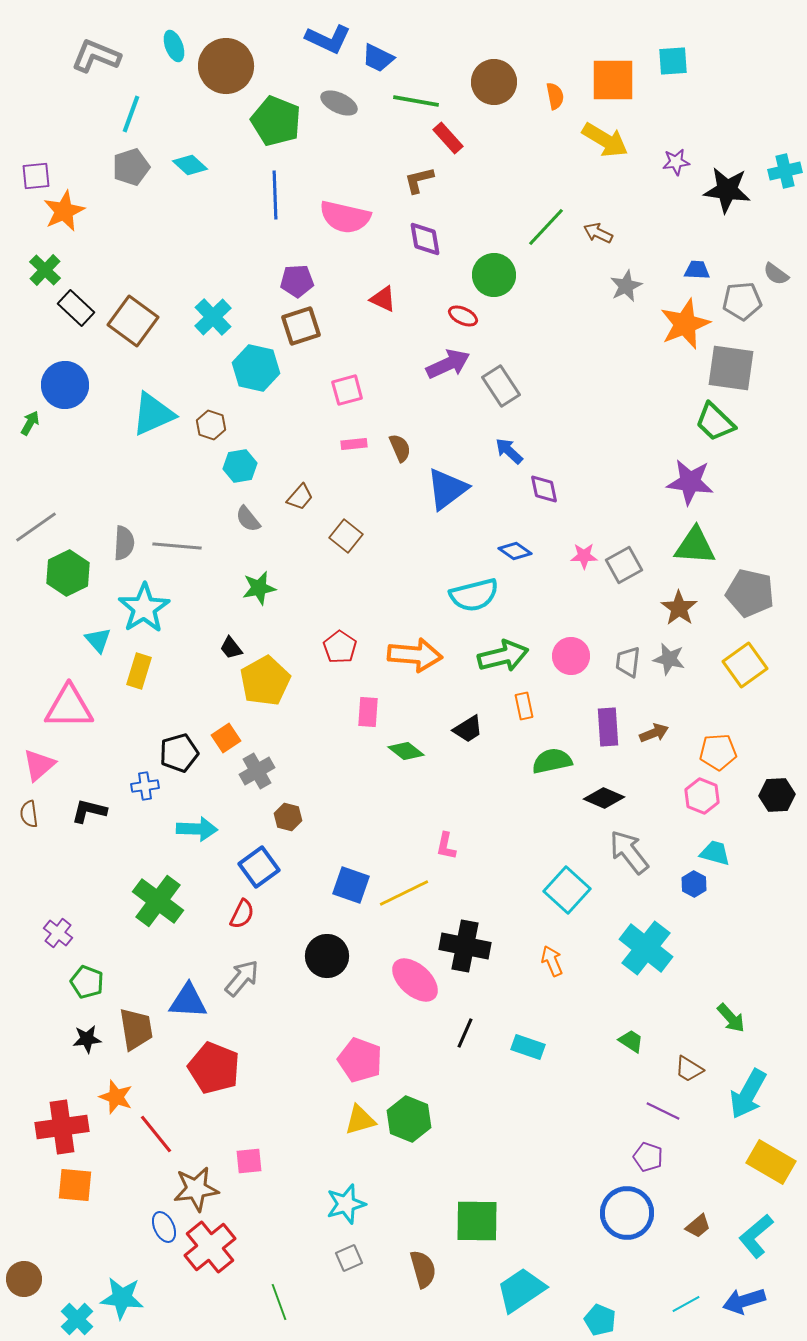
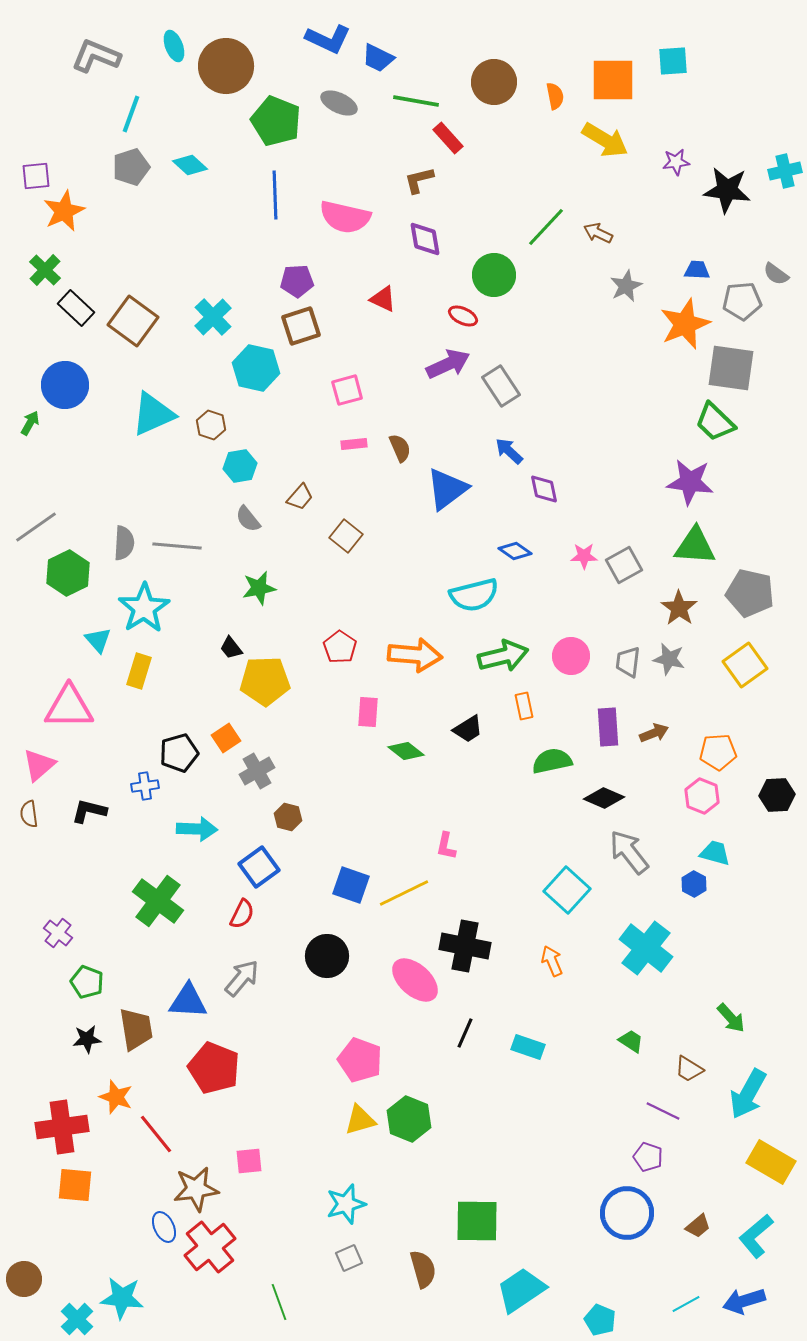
yellow pentagon at (265, 681): rotated 27 degrees clockwise
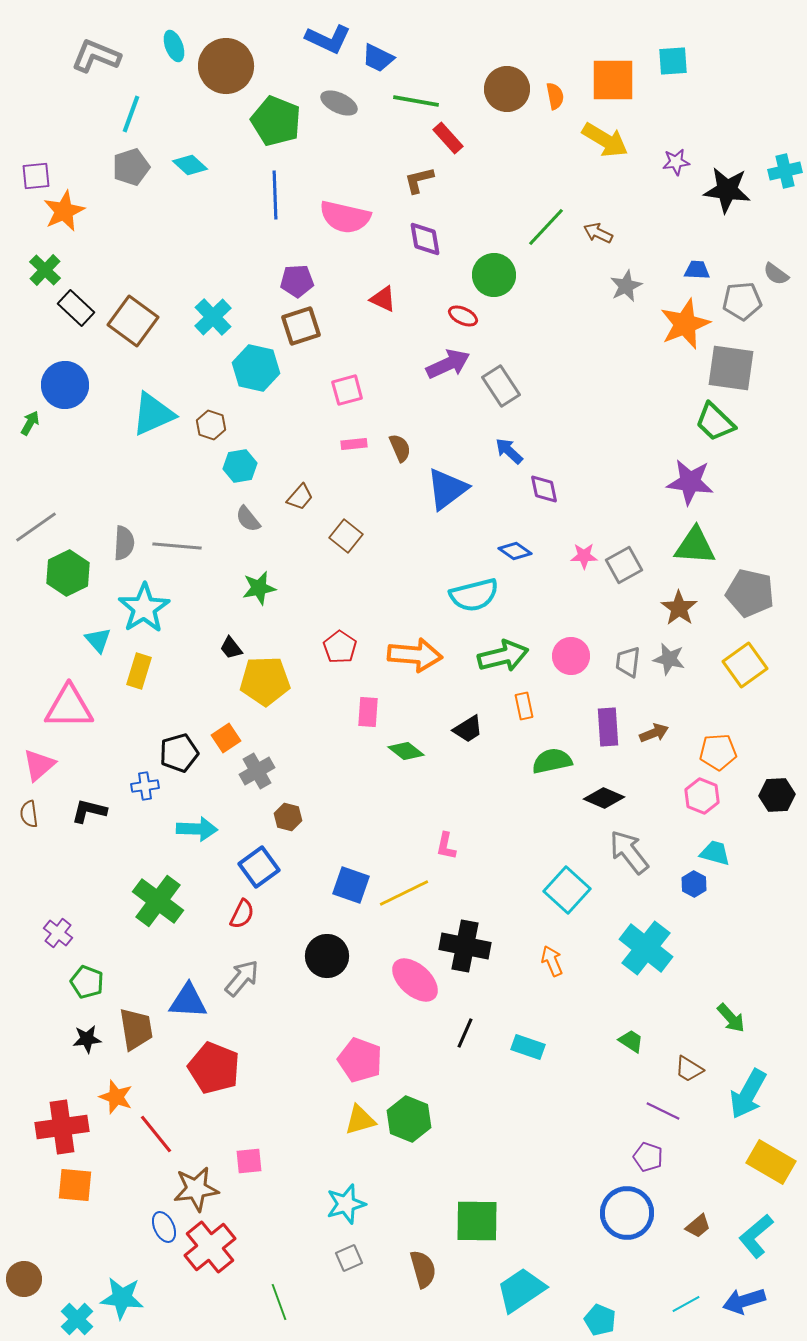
brown circle at (494, 82): moved 13 px right, 7 px down
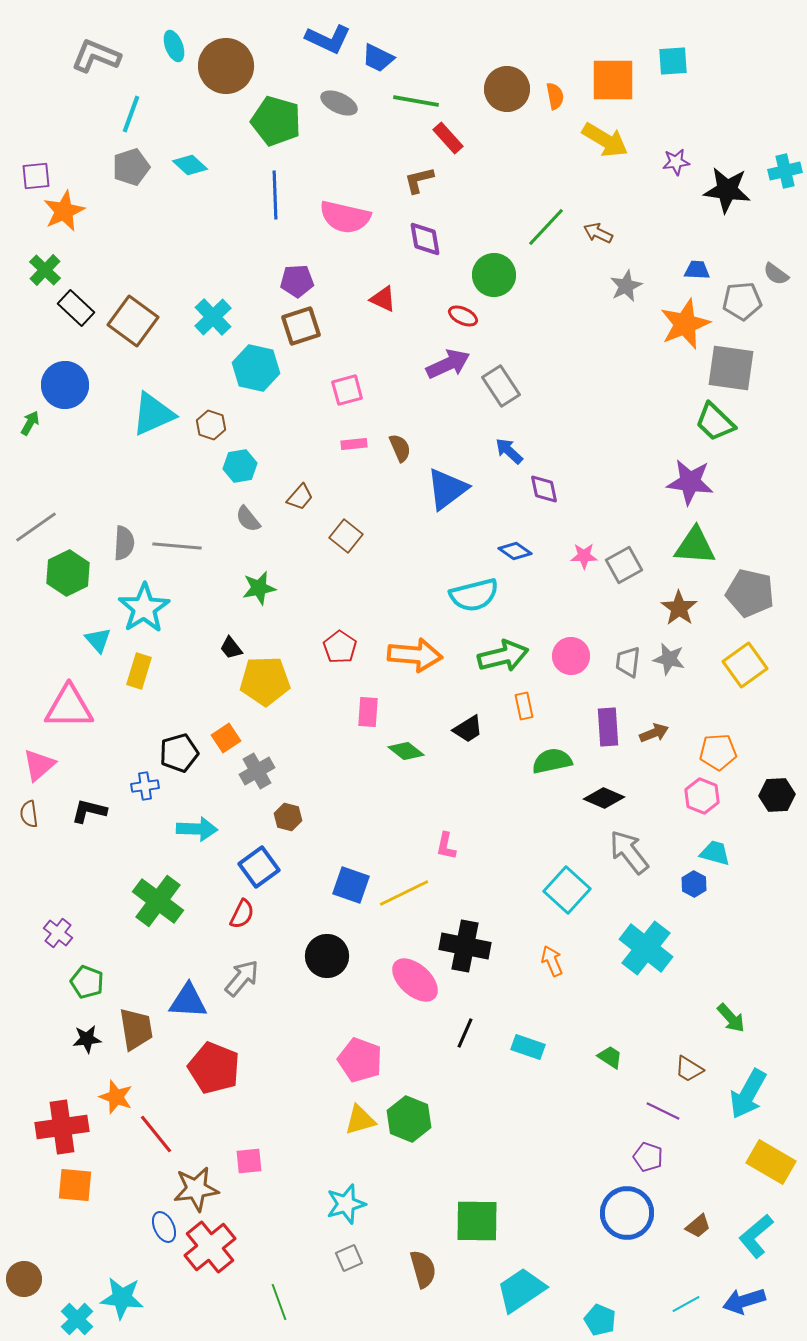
green pentagon at (276, 121): rotated 6 degrees counterclockwise
green trapezoid at (631, 1041): moved 21 px left, 16 px down
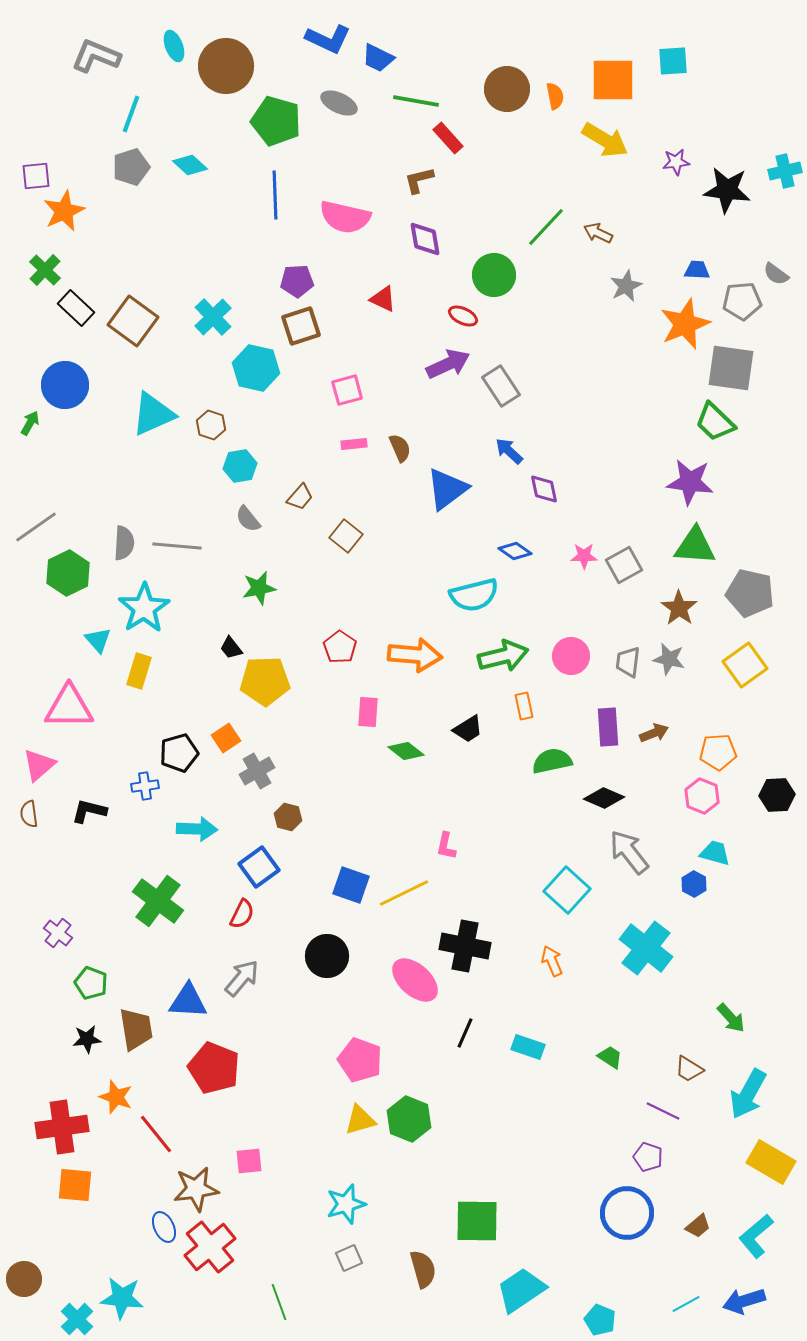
green pentagon at (87, 982): moved 4 px right, 1 px down
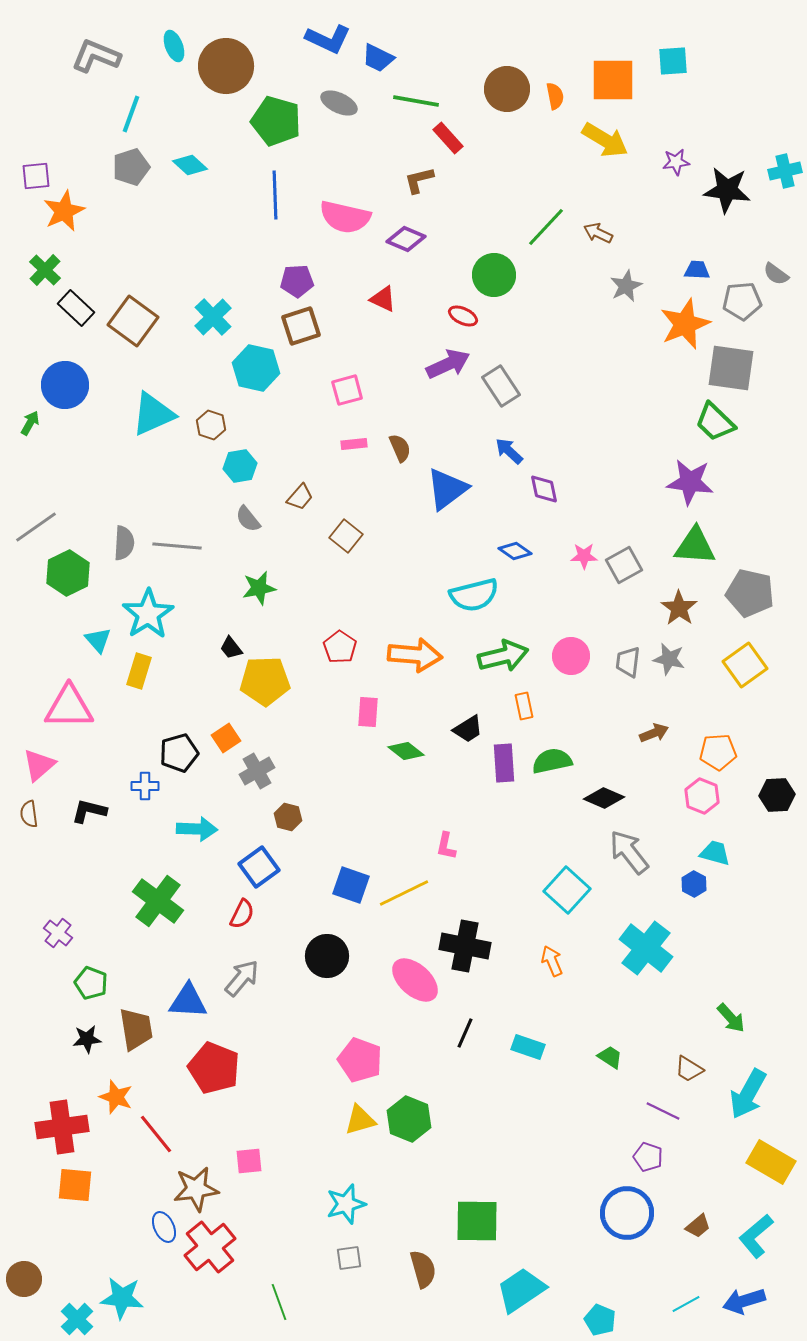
purple diamond at (425, 239): moved 19 px left; rotated 57 degrees counterclockwise
cyan star at (144, 608): moved 4 px right, 6 px down
purple rectangle at (608, 727): moved 104 px left, 36 px down
blue cross at (145, 786): rotated 8 degrees clockwise
gray square at (349, 1258): rotated 16 degrees clockwise
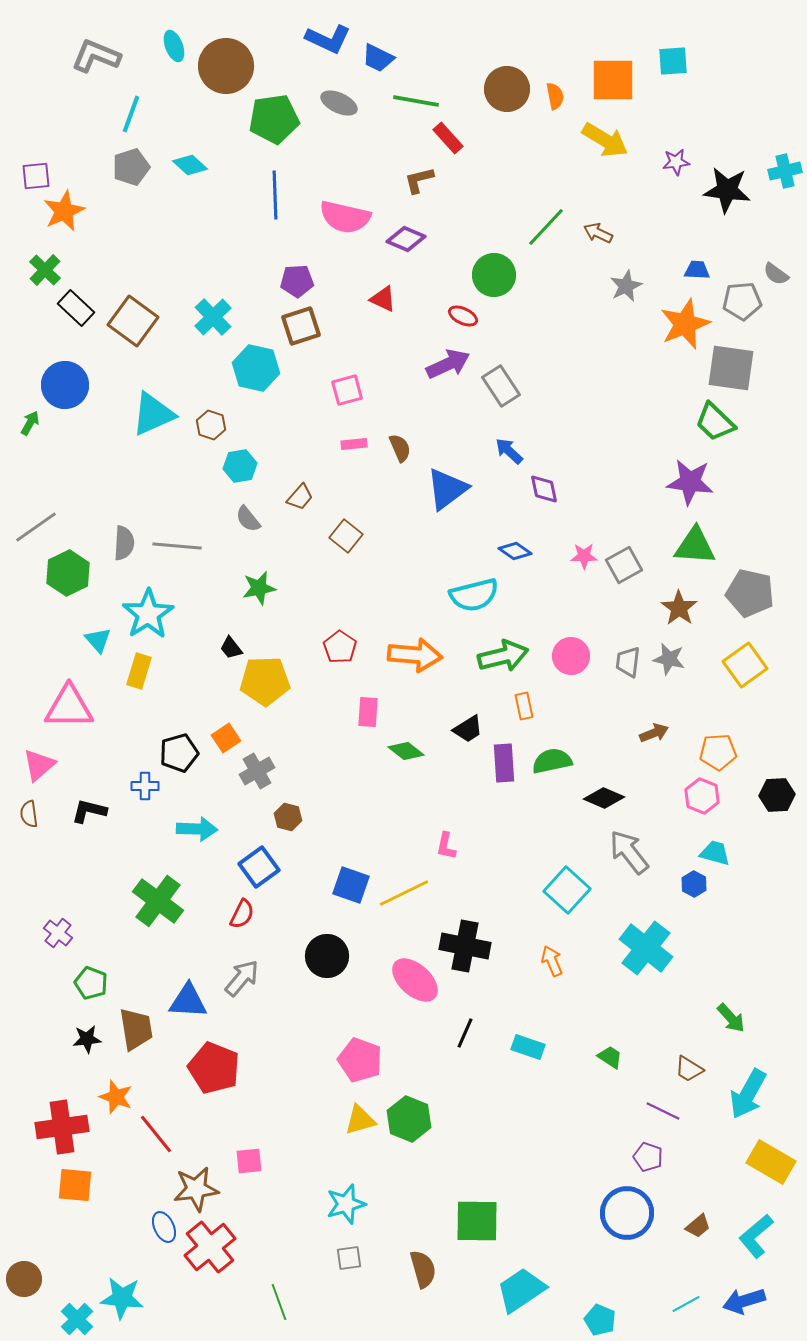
green pentagon at (276, 121): moved 2 px left, 2 px up; rotated 24 degrees counterclockwise
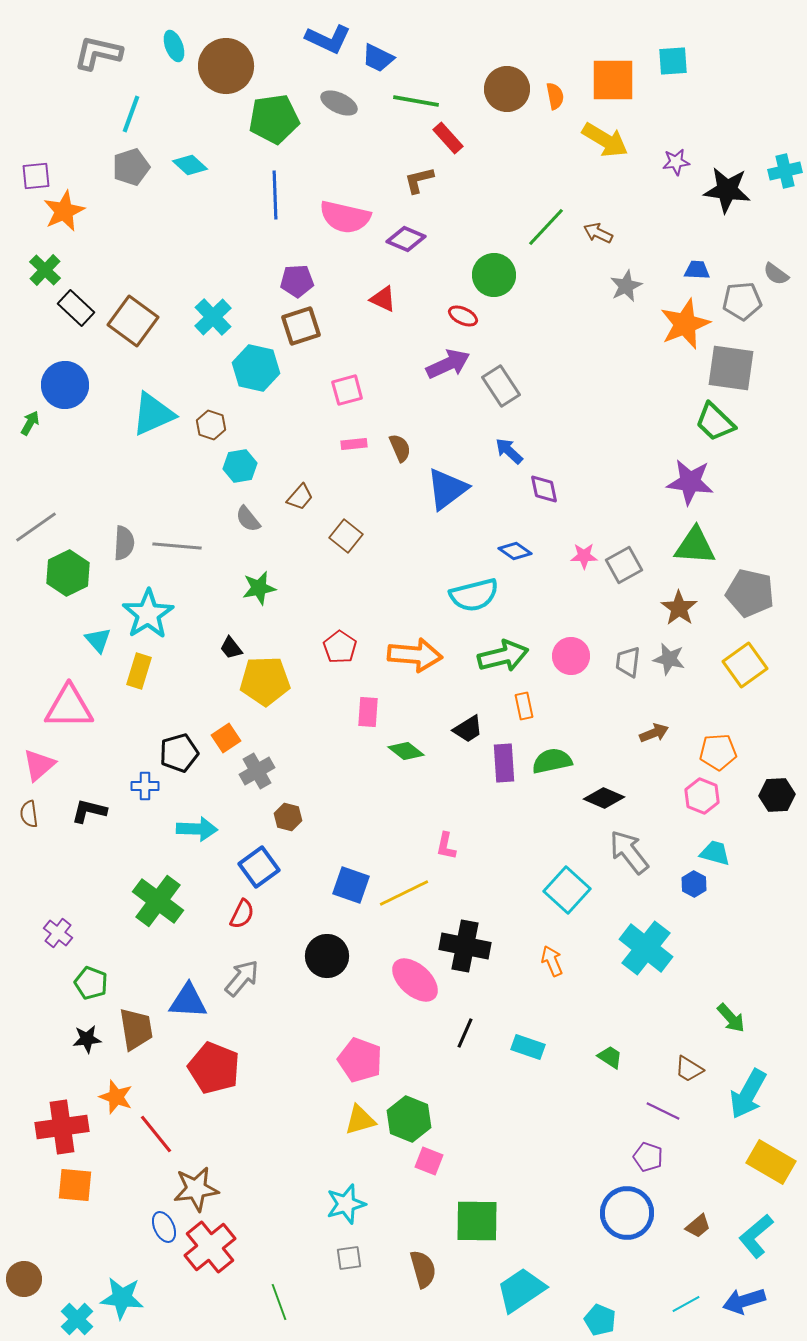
gray L-shape at (96, 56): moved 2 px right, 3 px up; rotated 9 degrees counterclockwise
pink square at (249, 1161): moved 180 px right; rotated 28 degrees clockwise
